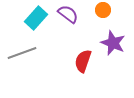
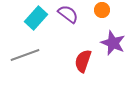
orange circle: moved 1 px left
gray line: moved 3 px right, 2 px down
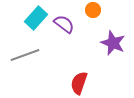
orange circle: moved 9 px left
purple semicircle: moved 4 px left, 10 px down
red semicircle: moved 4 px left, 22 px down
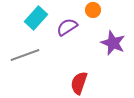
purple semicircle: moved 3 px right, 3 px down; rotated 70 degrees counterclockwise
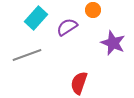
gray line: moved 2 px right
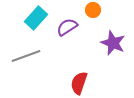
gray line: moved 1 px left, 1 px down
